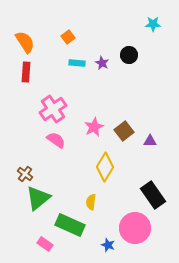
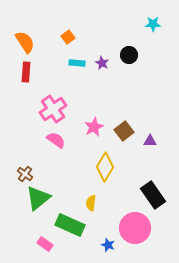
yellow semicircle: moved 1 px down
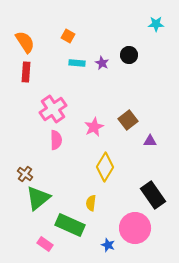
cyan star: moved 3 px right
orange square: moved 1 px up; rotated 24 degrees counterclockwise
brown square: moved 4 px right, 11 px up
pink semicircle: rotated 54 degrees clockwise
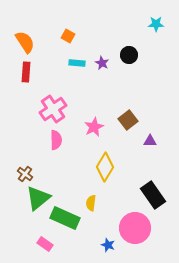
green rectangle: moved 5 px left, 7 px up
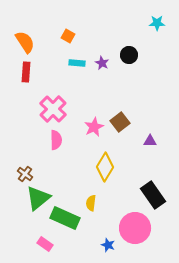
cyan star: moved 1 px right, 1 px up
pink cross: rotated 12 degrees counterclockwise
brown square: moved 8 px left, 2 px down
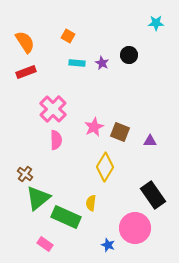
cyan star: moved 1 px left
red rectangle: rotated 66 degrees clockwise
brown square: moved 10 px down; rotated 30 degrees counterclockwise
green rectangle: moved 1 px right, 1 px up
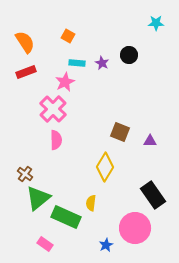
pink star: moved 29 px left, 45 px up
blue star: moved 2 px left; rotated 24 degrees clockwise
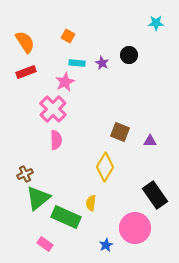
brown cross: rotated 28 degrees clockwise
black rectangle: moved 2 px right
